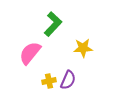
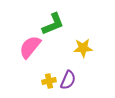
green L-shape: rotated 25 degrees clockwise
pink semicircle: moved 6 px up
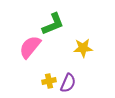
purple semicircle: moved 3 px down
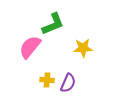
yellow cross: moved 2 px left, 1 px up; rotated 16 degrees clockwise
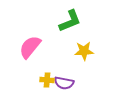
green L-shape: moved 17 px right, 3 px up
yellow star: moved 1 px right, 3 px down
purple semicircle: moved 4 px left; rotated 78 degrees clockwise
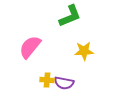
green L-shape: moved 5 px up
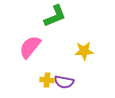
green L-shape: moved 15 px left
purple semicircle: moved 1 px up
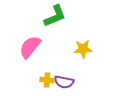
yellow star: moved 1 px left, 2 px up
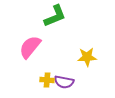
yellow star: moved 4 px right, 8 px down
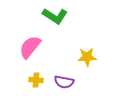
green L-shape: rotated 55 degrees clockwise
yellow cross: moved 11 px left
